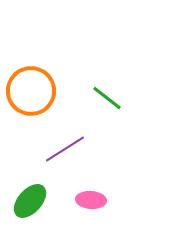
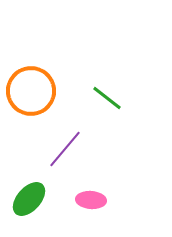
purple line: rotated 18 degrees counterclockwise
green ellipse: moved 1 px left, 2 px up
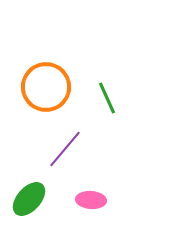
orange circle: moved 15 px right, 4 px up
green line: rotated 28 degrees clockwise
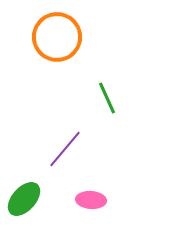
orange circle: moved 11 px right, 50 px up
green ellipse: moved 5 px left
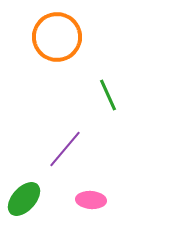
green line: moved 1 px right, 3 px up
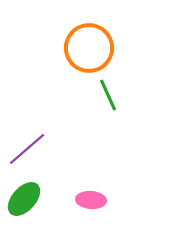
orange circle: moved 32 px right, 11 px down
purple line: moved 38 px left; rotated 9 degrees clockwise
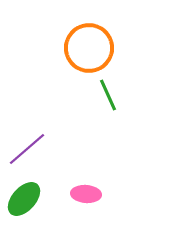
pink ellipse: moved 5 px left, 6 px up
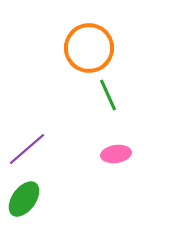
pink ellipse: moved 30 px right, 40 px up; rotated 12 degrees counterclockwise
green ellipse: rotated 6 degrees counterclockwise
